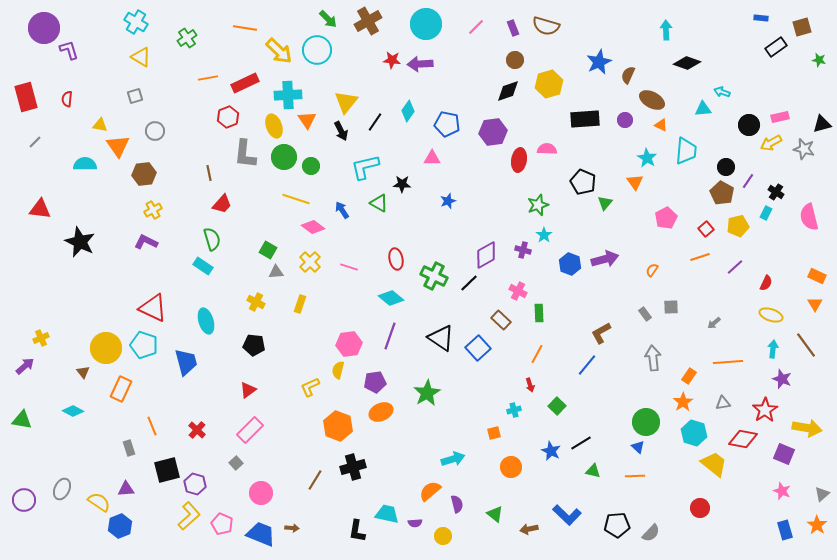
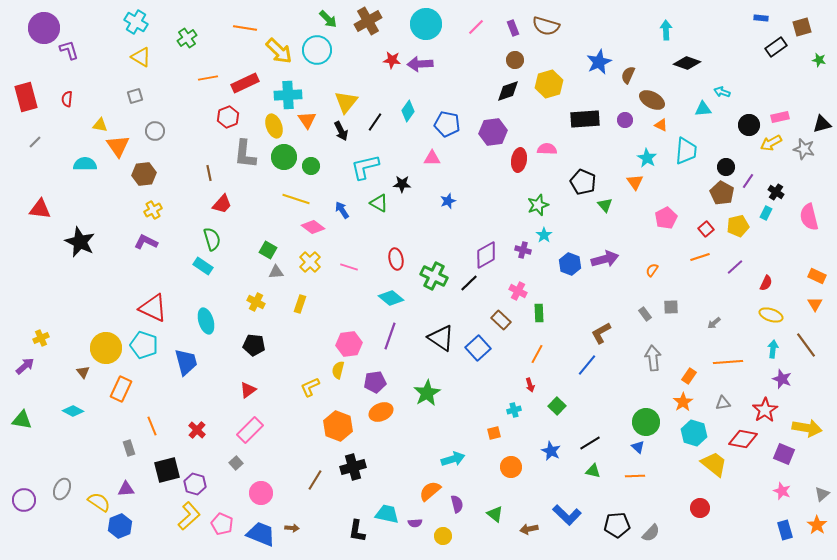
green triangle at (605, 203): moved 2 px down; rotated 21 degrees counterclockwise
black line at (581, 443): moved 9 px right
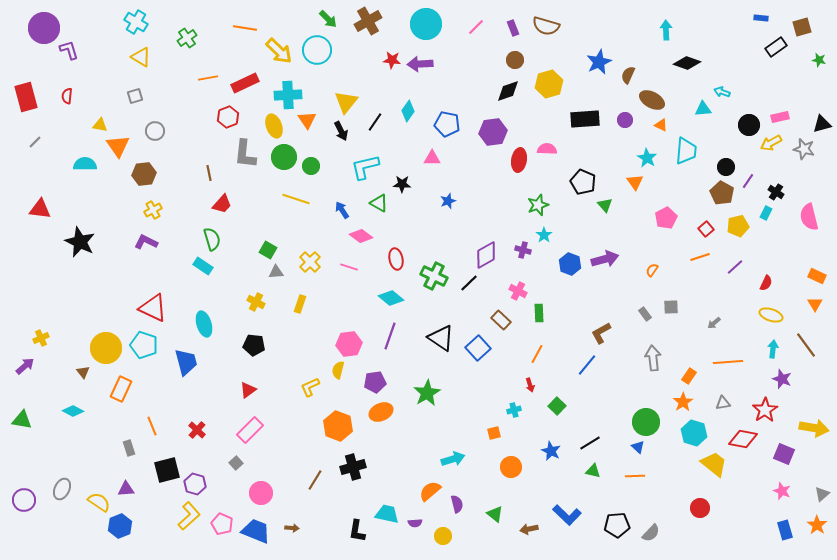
red semicircle at (67, 99): moved 3 px up
pink diamond at (313, 227): moved 48 px right, 9 px down
cyan ellipse at (206, 321): moved 2 px left, 3 px down
yellow arrow at (807, 428): moved 7 px right
blue trapezoid at (261, 534): moved 5 px left, 3 px up
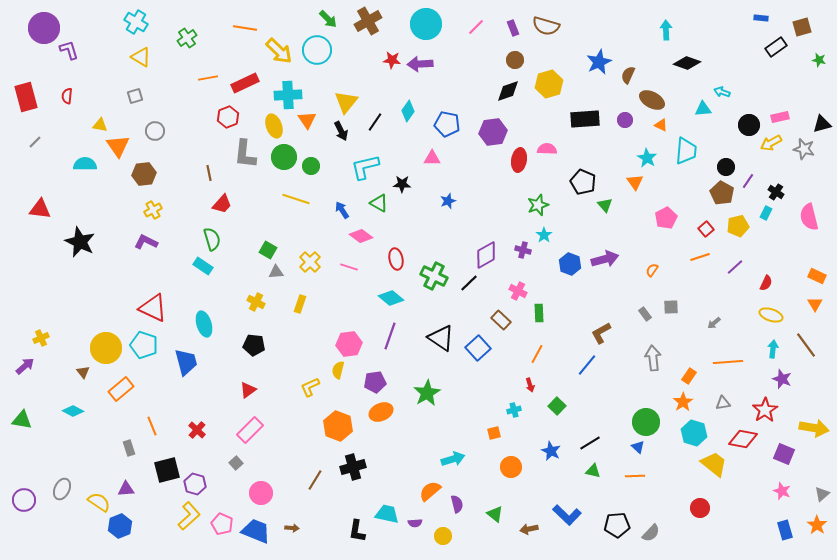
orange rectangle at (121, 389): rotated 25 degrees clockwise
